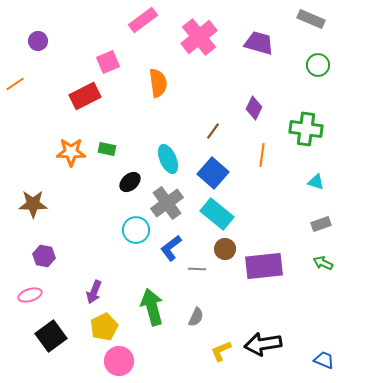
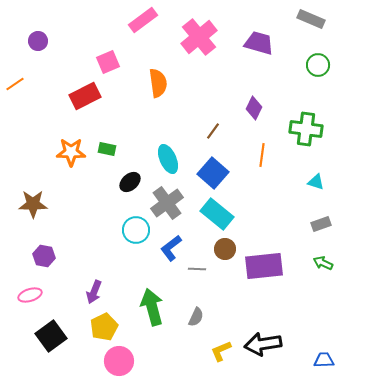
blue trapezoid at (324, 360): rotated 25 degrees counterclockwise
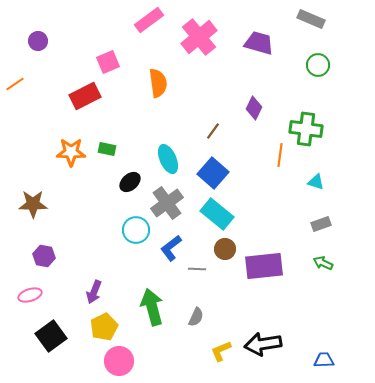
pink rectangle at (143, 20): moved 6 px right
orange line at (262, 155): moved 18 px right
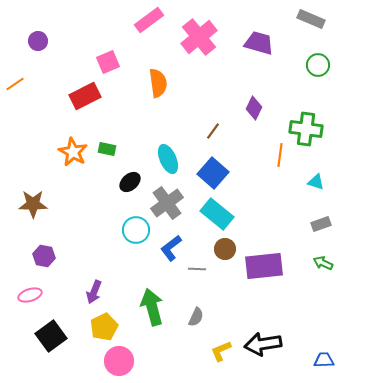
orange star at (71, 152): moved 2 px right; rotated 28 degrees clockwise
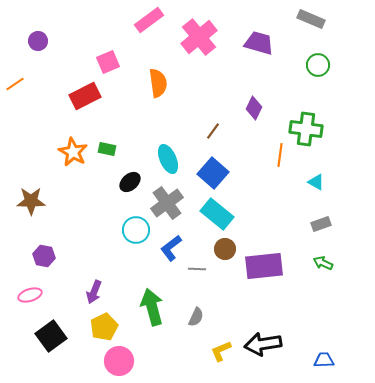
cyan triangle at (316, 182): rotated 12 degrees clockwise
brown star at (33, 204): moved 2 px left, 3 px up
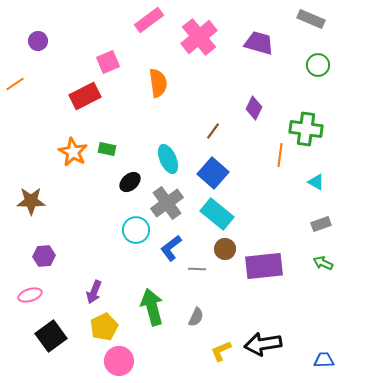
purple hexagon at (44, 256): rotated 15 degrees counterclockwise
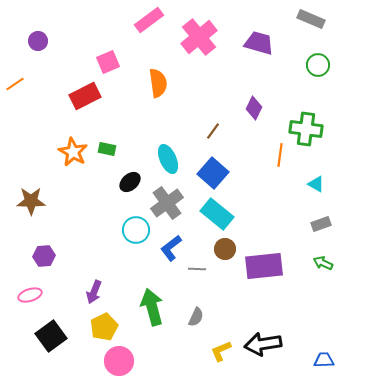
cyan triangle at (316, 182): moved 2 px down
